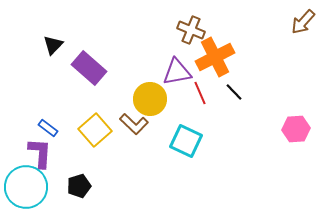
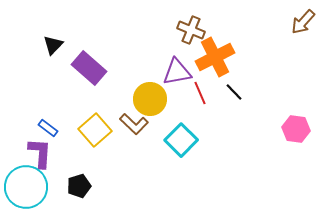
pink hexagon: rotated 12 degrees clockwise
cyan square: moved 5 px left, 1 px up; rotated 20 degrees clockwise
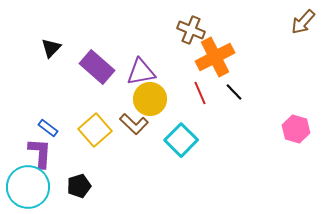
black triangle: moved 2 px left, 3 px down
purple rectangle: moved 8 px right, 1 px up
purple triangle: moved 36 px left
pink hexagon: rotated 8 degrees clockwise
cyan circle: moved 2 px right
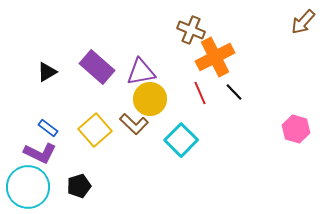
black triangle: moved 4 px left, 24 px down; rotated 15 degrees clockwise
purple L-shape: rotated 112 degrees clockwise
